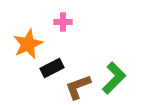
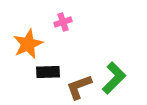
pink cross: rotated 18 degrees counterclockwise
black rectangle: moved 4 px left, 4 px down; rotated 25 degrees clockwise
brown L-shape: moved 1 px right
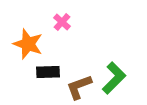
pink cross: moved 1 px left; rotated 30 degrees counterclockwise
orange star: rotated 28 degrees counterclockwise
